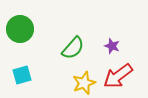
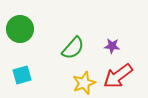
purple star: rotated 14 degrees counterclockwise
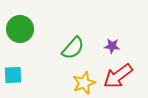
cyan square: moved 9 px left; rotated 12 degrees clockwise
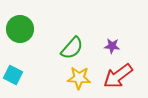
green semicircle: moved 1 px left
cyan square: rotated 30 degrees clockwise
yellow star: moved 5 px left, 5 px up; rotated 25 degrees clockwise
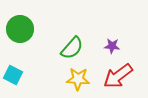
yellow star: moved 1 px left, 1 px down
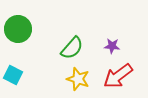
green circle: moved 2 px left
yellow star: rotated 15 degrees clockwise
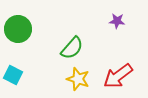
purple star: moved 5 px right, 25 px up
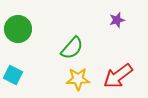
purple star: moved 1 px up; rotated 21 degrees counterclockwise
yellow star: rotated 20 degrees counterclockwise
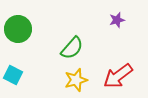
yellow star: moved 2 px left, 1 px down; rotated 15 degrees counterclockwise
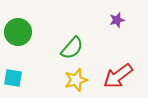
green circle: moved 3 px down
cyan square: moved 3 px down; rotated 18 degrees counterclockwise
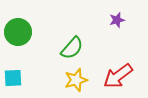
cyan square: rotated 12 degrees counterclockwise
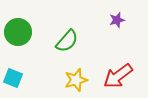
green semicircle: moved 5 px left, 7 px up
cyan square: rotated 24 degrees clockwise
